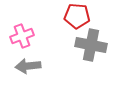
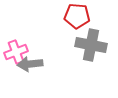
pink cross: moved 6 px left, 16 px down
gray arrow: moved 2 px right, 2 px up
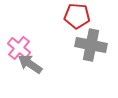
pink cross: moved 3 px right, 4 px up; rotated 30 degrees counterclockwise
gray arrow: rotated 40 degrees clockwise
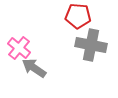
red pentagon: moved 1 px right
gray arrow: moved 4 px right, 4 px down
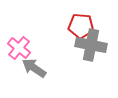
red pentagon: moved 3 px right, 10 px down
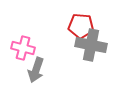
pink cross: moved 4 px right; rotated 25 degrees counterclockwise
gray arrow: moved 2 px right, 2 px down; rotated 105 degrees counterclockwise
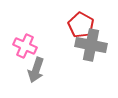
red pentagon: moved 1 px up; rotated 25 degrees clockwise
pink cross: moved 2 px right, 2 px up; rotated 10 degrees clockwise
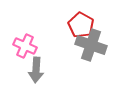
gray cross: rotated 8 degrees clockwise
gray arrow: rotated 15 degrees counterclockwise
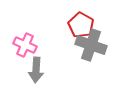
pink cross: moved 1 px up
